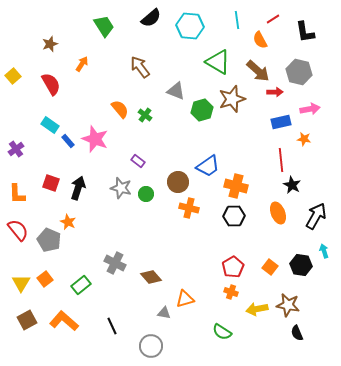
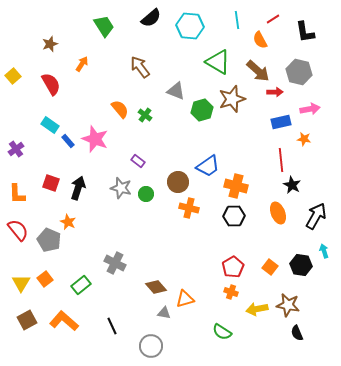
brown diamond at (151, 277): moved 5 px right, 10 px down
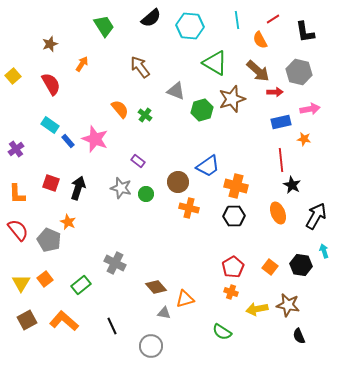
green triangle at (218, 62): moved 3 px left, 1 px down
black semicircle at (297, 333): moved 2 px right, 3 px down
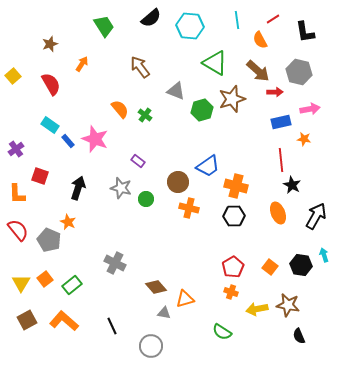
red square at (51, 183): moved 11 px left, 7 px up
green circle at (146, 194): moved 5 px down
cyan arrow at (324, 251): moved 4 px down
green rectangle at (81, 285): moved 9 px left
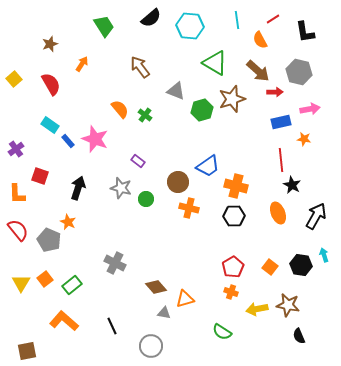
yellow square at (13, 76): moved 1 px right, 3 px down
brown square at (27, 320): moved 31 px down; rotated 18 degrees clockwise
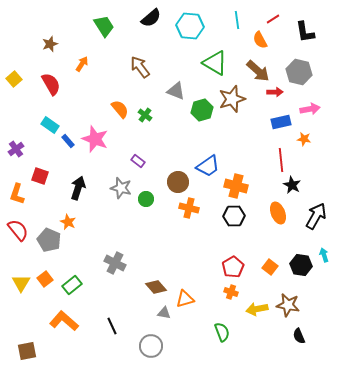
orange L-shape at (17, 194): rotated 20 degrees clockwise
green semicircle at (222, 332): rotated 144 degrees counterclockwise
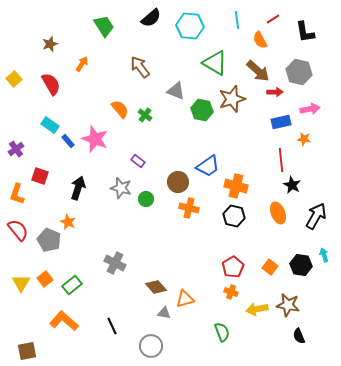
green hexagon at (202, 110): rotated 25 degrees clockwise
black hexagon at (234, 216): rotated 15 degrees clockwise
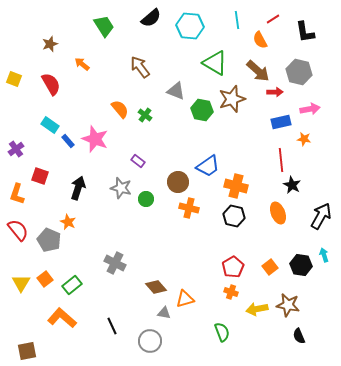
orange arrow at (82, 64): rotated 84 degrees counterclockwise
yellow square at (14, 79): rotated 28 degrees counterclockwise
black arrow at (316, 216): moved 5 px right
orange square at (270, 267): rotated 14 degrees clockwise
orange L-shape at (64, 321): moved 2 px left, 3 px up
gray circle at (151, 346): moved 1 px left, 5 px up
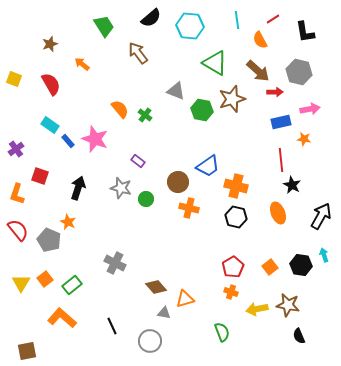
brown arrow at (140, 67): moved 2 px left, 14 px up
black hexagon at (234, 216): moved 2 px right, 1 px down
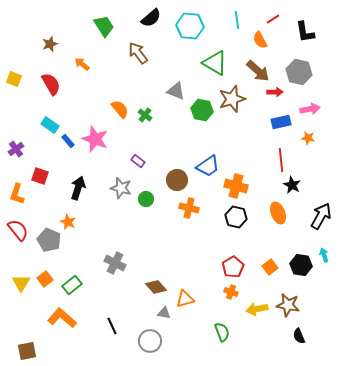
orange star at (304, 139): moved 4 px right, 1 px up
brown circle at (178, 182): moved 1 px left, 2 px up
